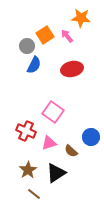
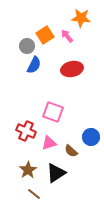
pink square: rotated 15 degrees counterclockwise
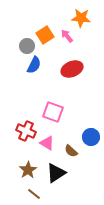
red ellipse: rotated 10 degrees counterclockwise
pink triangle: moved 2 px left; rotated 49 degrees clockwise
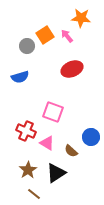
blue semicircle: moved 14 px left, 12 px down; rotated 48 degrees clockwise
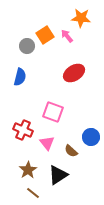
red ellipse: moved 2 px right, 4 px down; rotated 10 degrees counterclockwise
blue semicircle: rotated 60 degrees counterclockwise
red cross: moved 3 px left, 1 px up
pink triangle: rotated 21 degrees clockwise
black triangle: moved 2 px right, 2 px down
brown line: moved 1 px left, 1 px up
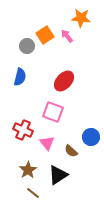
red ellipse: moved 10 px left, 8 px down; rotated 15 degrees counterclockwise
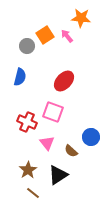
red cross: moved 4 px right, 8 px up
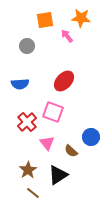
orange square: moved 15 px up; rotated 24 degrees clockwise
blue semicircle: moved 7 px down; rotated 72 degrees clockwise
red cross: rotated 24 degrees clockwise
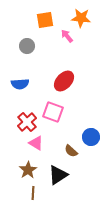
pink triangle: moved 11 px left; rotated 21 degrees counterclockwise
brown line: rotated 56 degrees clockwise
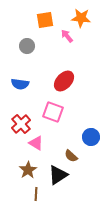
blue semicircle: rotated 12 degrees clockwise
red cross: moved 6 px left, 2 px down
brown semicircle: moved 5 px down
brown line: moved 3 px right, 1 px down
